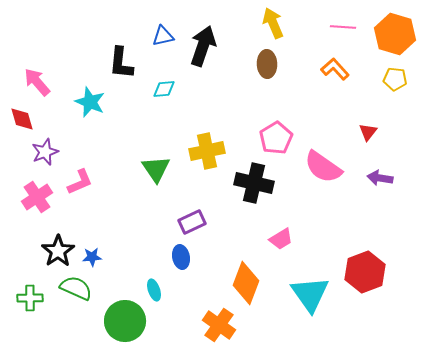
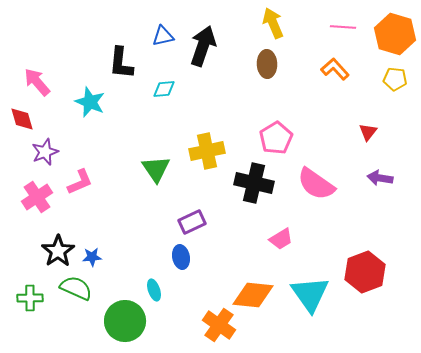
pink semicircle: moved 7 px left, 17 px down
orange diamond: moved 7 px right, 12 px down; rotated 75 degrees clockwise
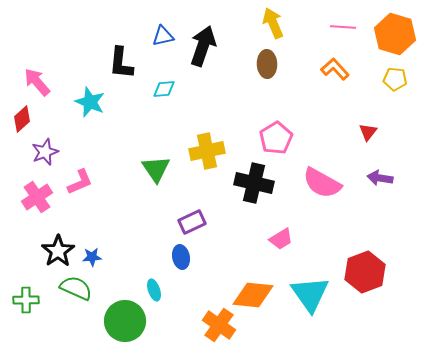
red diamond: rotated 64 degrees clockwise
pink semicircle: moved 6 px right, 1 px up; rotated 6 degrees counterclockwise
green cross: moved 4 px left, 2 px down
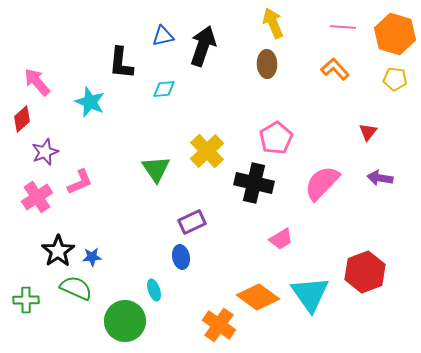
yellow cross: rotated 32 degrees counterclockwise
pink semicircle: rotated 105 degrees clockwise
orange diamond: moved 5 px right, 2 px down; rotated 30 degrees clockwise
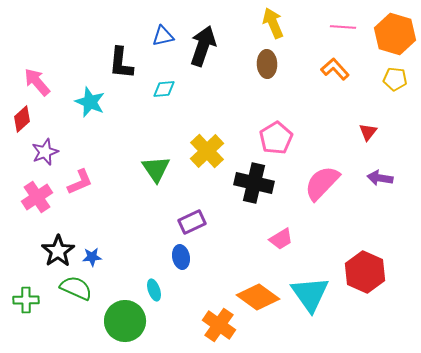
red hexagon: rotated 15 degrees counterclockwise
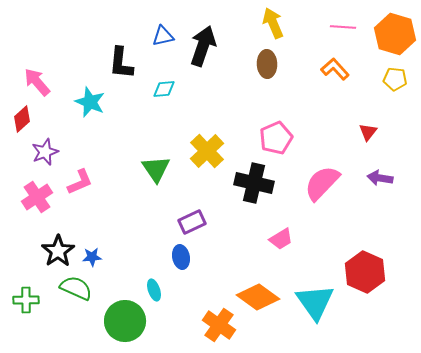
pink pentagon: rotated 8 degrees clockwise
cyan triangle: moved 5 px right, 8 px down
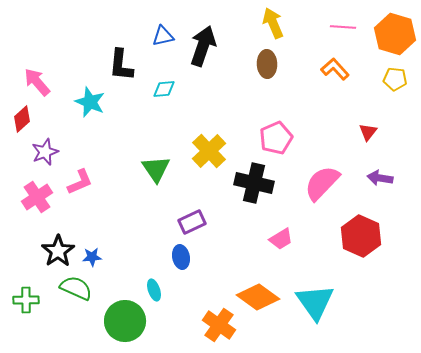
black L-shape: moved 2 px down
yellow cross: moved 2 px right
red hexagon: moved 4 px left, 36 px up
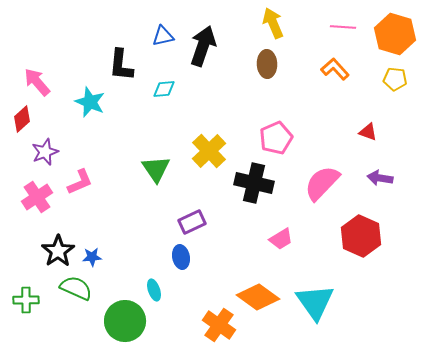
red triangle: rotated 48 degrees counterclockwise
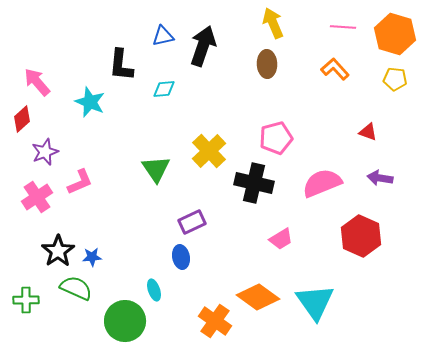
pink pentagon: rotated 8 degrees clockwise
pink semicircle: rotated 24 degrees clockwise
orange cross: moved 4 px left, 4 px up
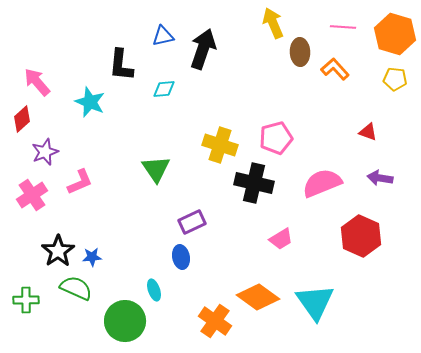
black arrow: moved 3 px down
brown ellipse: moved 33 px right, 12 px up
yellow cross: moved 11 px right, 6 px up; rotated 28 degrees counterclockwise
pink cross: moved 5 px left, 2 px up
